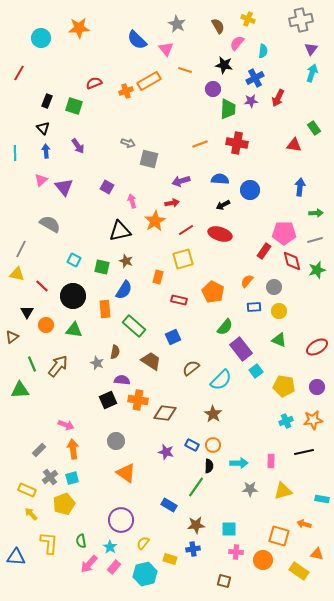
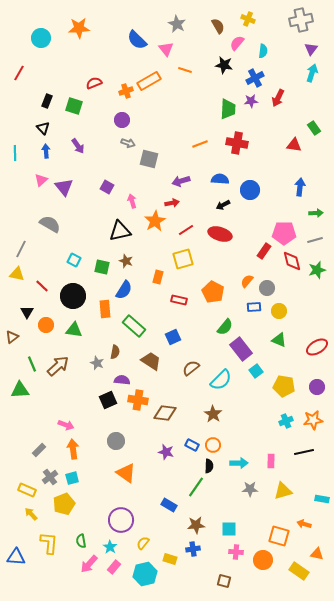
purple circle at (213, 89): moved 91 px left, 31 px down
gray circle at (274, 287): moved 7 px left, 1 px down
brown arrow at (58, 366): rotated 10 degrees clockwise
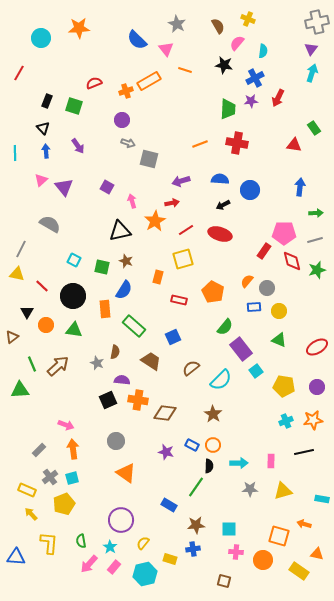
gray cross at (301, 20): moved 16 px right, 2 px down
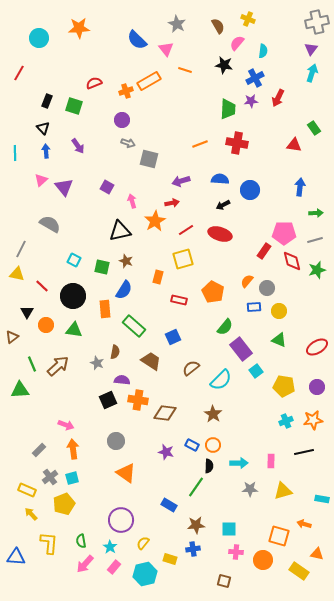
cyan circle at (41, 38): moved 2 px left
pink arrow at (89, 564): moved 4 px left
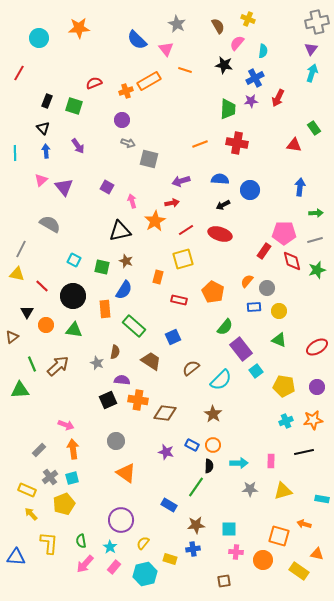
brown square at (224, 581): rotated 24 degrees counterclockwise
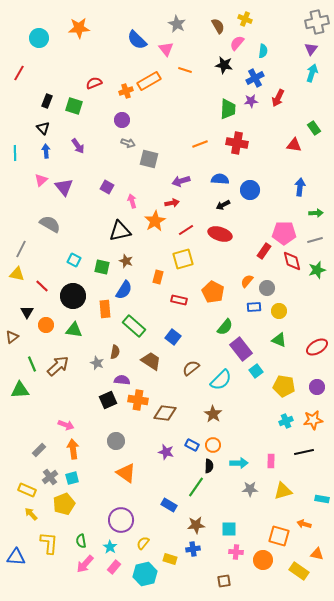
yellow cross at (248, 19): moved 3 px left
blue square at (173, 337): rotated 28 degrees counterclockwise
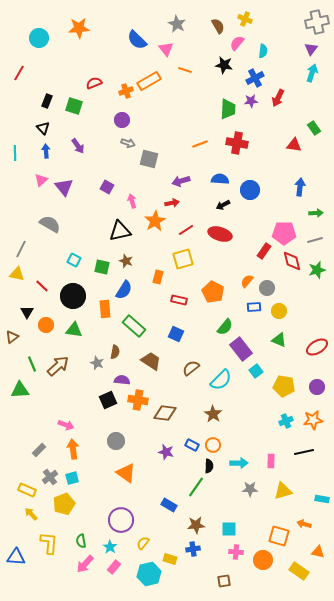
blue square at (173, 337): moved 3 px right, 3 px up; rotated 14 degrees counterclockwise
orange triangle at (317, 554): moved 1 px right, 2 px up
cyan hexagon at (145, 574): moved 4 px right
